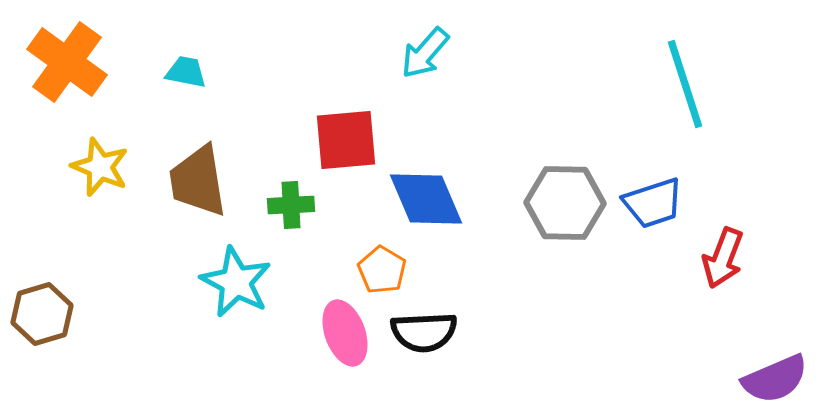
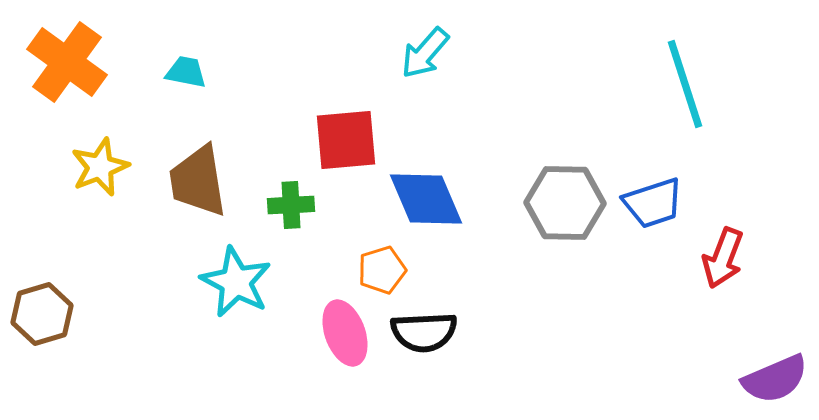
yellow star: rotated 28 degrees clockwise
orange pentagon: rotated 24 degrees clockwise
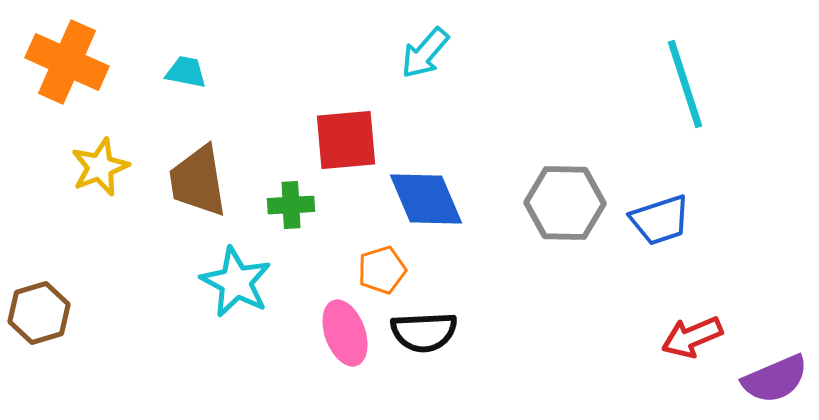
orange cross: rotated 12 degrees counterclockwise
blue trapezoid: moved 7 px right, 17 px down
red arrow: moved 31 px left, 79 px down; rotated 46 degrees clockwise
brown hexagon: moved 3 px left, 1 px up
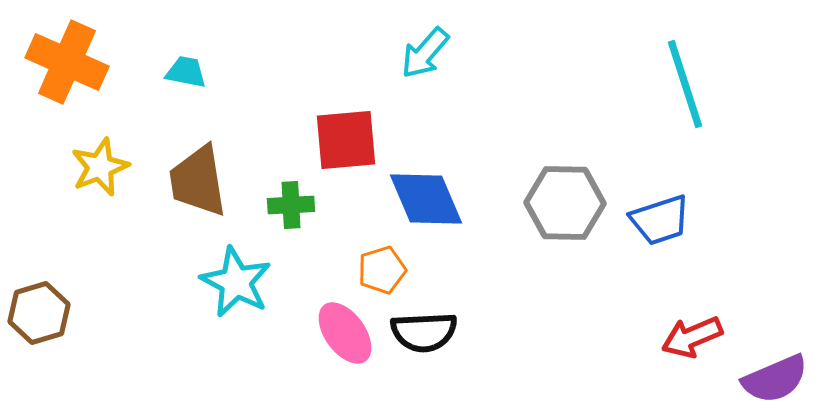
pink ellipse: rotated 16 degrees counterclockwise
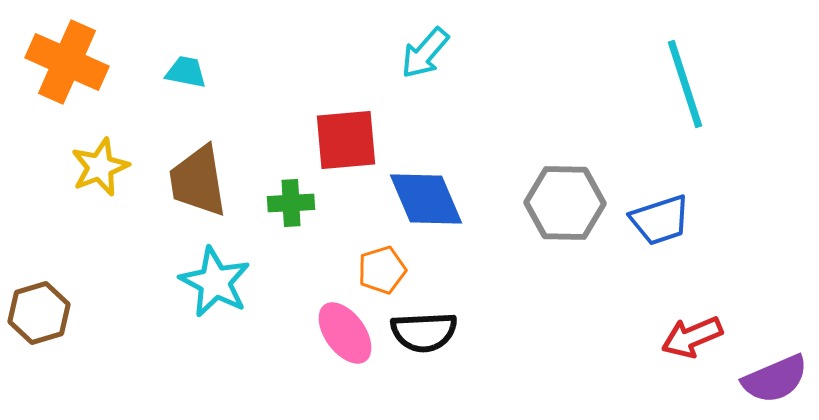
green cross: moved 2 px up
cyan star: moved 21 px left
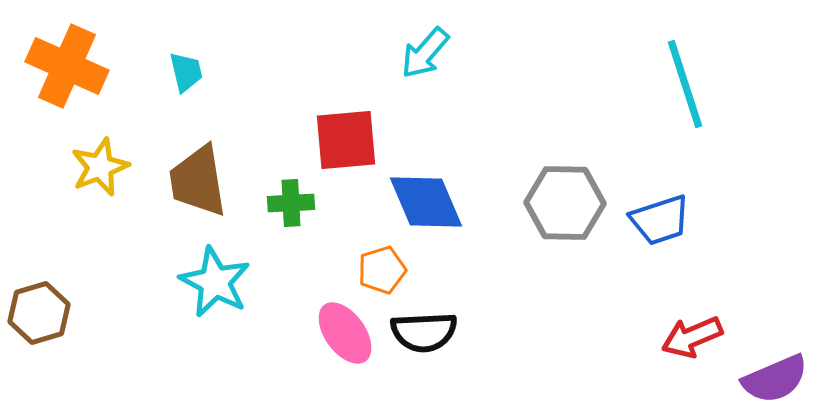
orange cross: moved 4 px down
cyan trapezoid: rotated 66 degrees clockwise
blue diamond: moved 3 px down
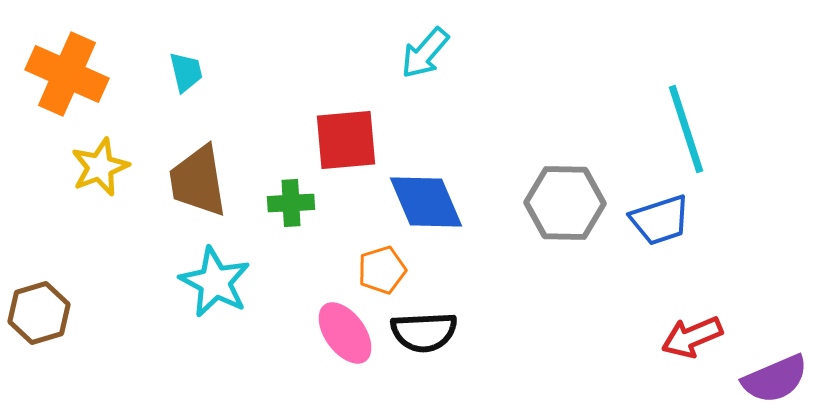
orange cross: moved 8 px down
cyan line: moved 1 px right, 45 px down
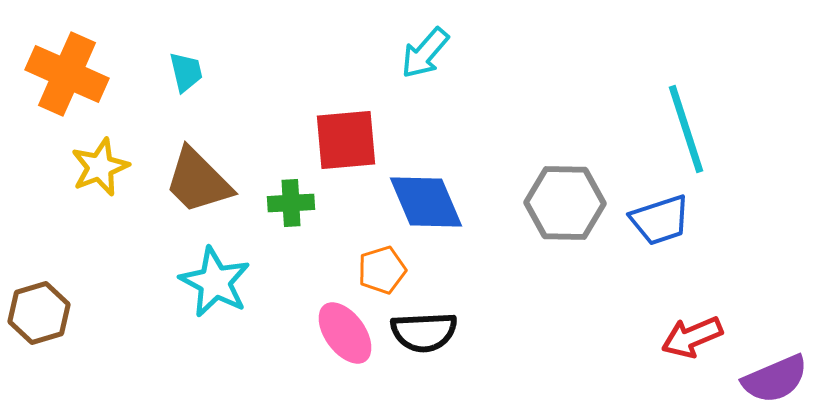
brown trapezoid: rotated 36 degrees counterclockwise
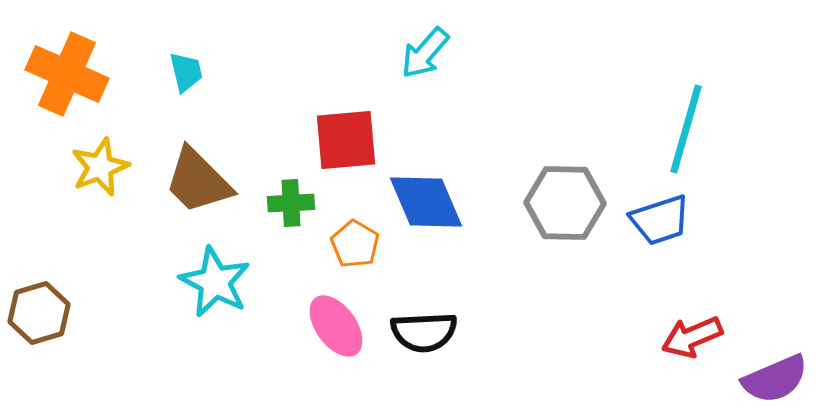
cyan line: rotated 34 degrees clockwise
orange pentagon: moved 27 px left, 26 px up; rotated 24 degrees counterclockwise
pink ellipse: moved 9 px left, 7 px up
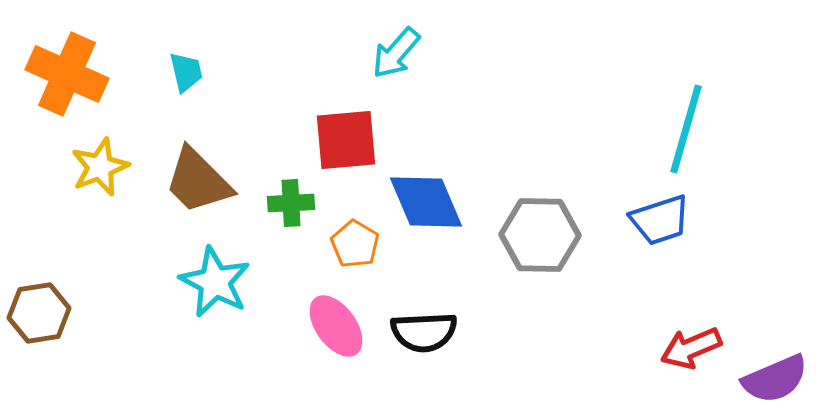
cyan arrow: moved 29 px left
gray hexagon: moved 25 px left, 32 px down
brown hexagon: rotated 8 degrees clockwise
red arrow: moved 1 px left, 11 px down
